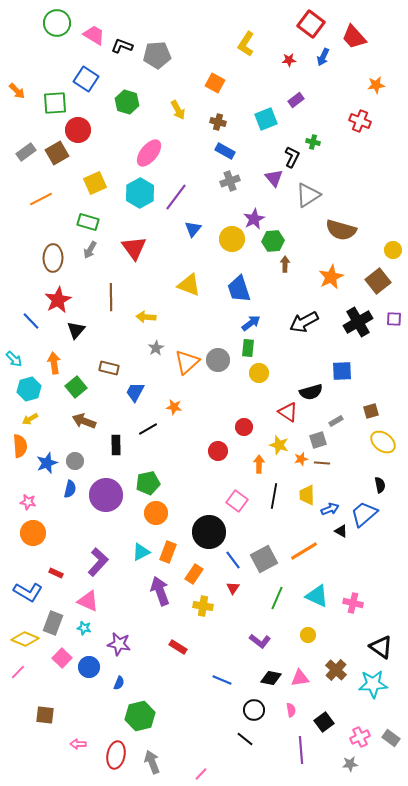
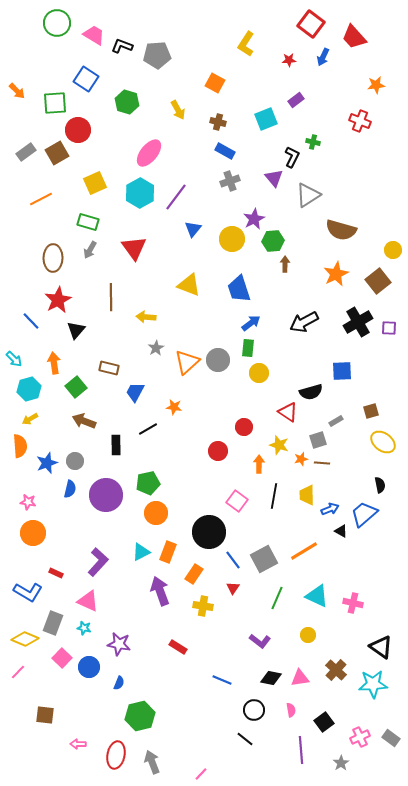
orange star at (331, 277): moved 5 px right, 3 px up
purple square at (394, 319): moved 5 px left, 9 px down
gray star at (350, 764): moved 9 px left, 1 px up; rotated 28 degrees counterclockwise
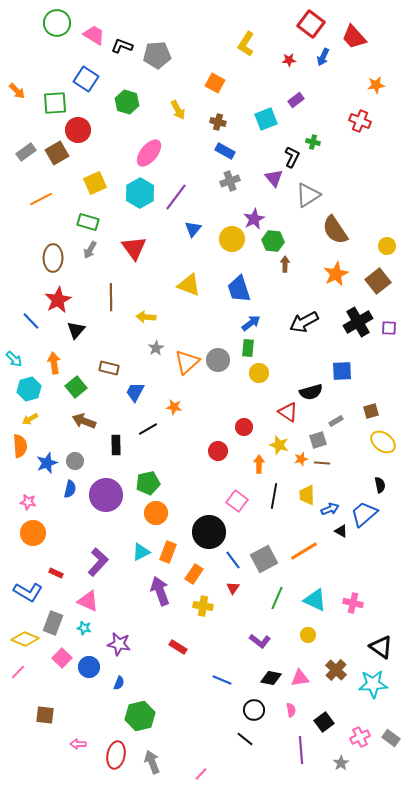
brown semicircle at (341, 230): moved 6 px left; rotated 40 degrees clockwise
green hexagon at (273, 241): rotated 10 degrees clockwise
yellow circle at (393, 250): moved 6 px left, 4 px up
cyan triangle at (317, 596): moved 2 px left, 4 px down
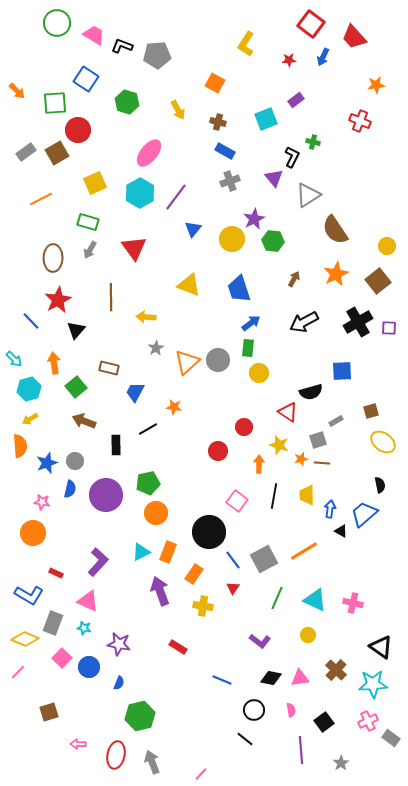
brown arrow at (285, 264): moved 9 px right, 15 px down; rotated 28 degrees clockwise
pink star at (28, 502): moved 14 px right
blue arrow at (330, 509): rotated 60 degrees counterclockwise
blue L-shape at (28, 592): moved 1 px right, 3 px down
brown square at (45, 715): moved 4 px right, 3 px up; rotated 24 degrees counterclockwise
pink cross at (360, 737): moved 8 px right, 16 px up
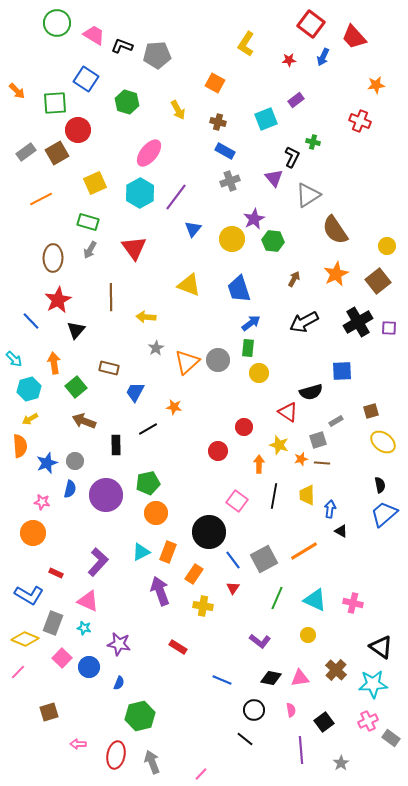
blue trapezoid at (364, 514): moved 20 px right
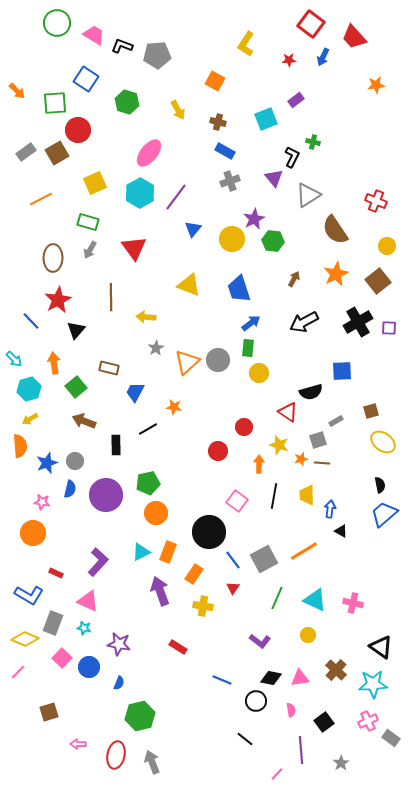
orange square at (215, 83): moved 2 px up
red cross at (360, 121): moved 16 px right, 80 px down
black circle at (254, 710): moved 2 px right, 9 px up
pink line at (201, 774): moved 76 px right
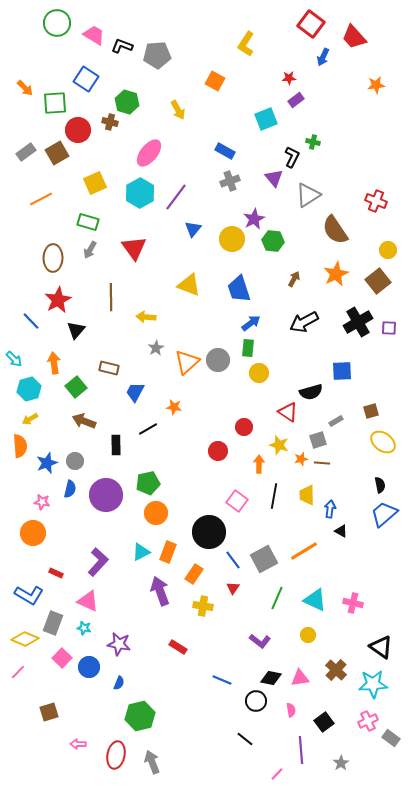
red star at (289, 60): moved 18 px down
orange arrow at (17, 91): moved 8 px right, 3 px up
brown cross at (218, 122): moved 108 px left
yellow circle at (387, 246): moved 1 px right, 4 px down
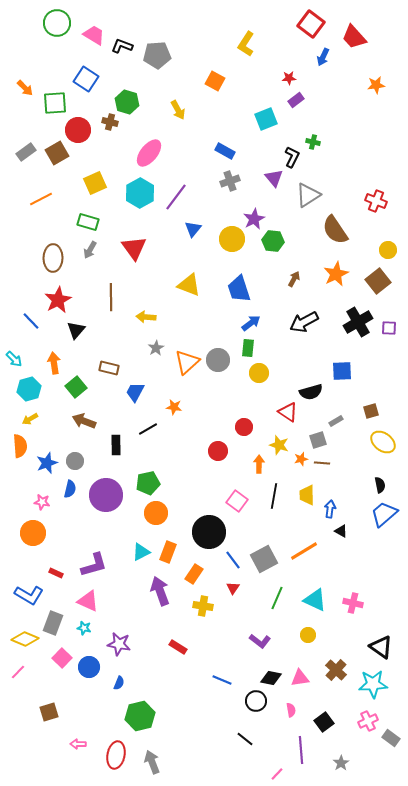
purple L-shape at (98, 562): moved 4 px left, 3 px down; rotated 32 degrees clockwise
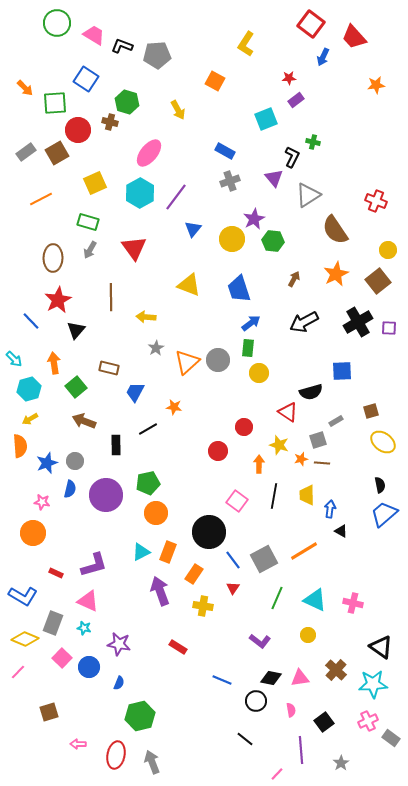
blue L-shape at (29, 595): moved 6 px left, 1 px down
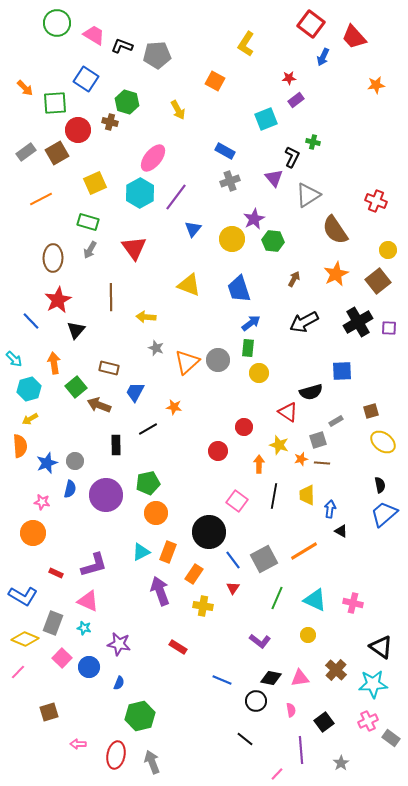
pink ellipse at (149, 153): moved 4 px right, 5 px down
gray star at (156, 348): rotated 21 degrees counterclockwise
brown arrow at (84, 421): moved 15 px right, 16 px up
